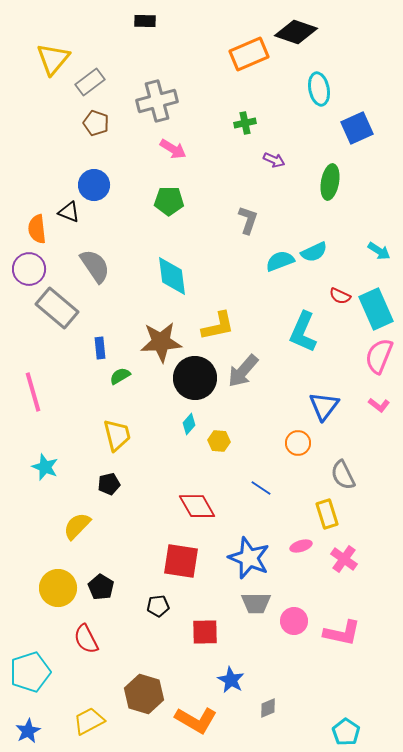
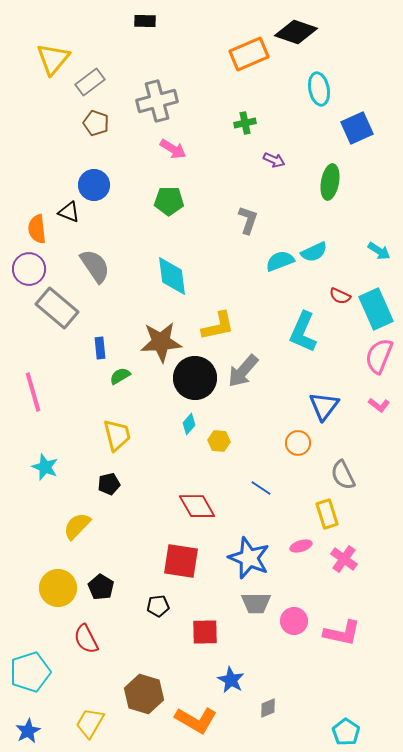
yellow trapezoid at (89, 721): moved 1 px right, 2 px down; rotated 32 degrees counterclockwise
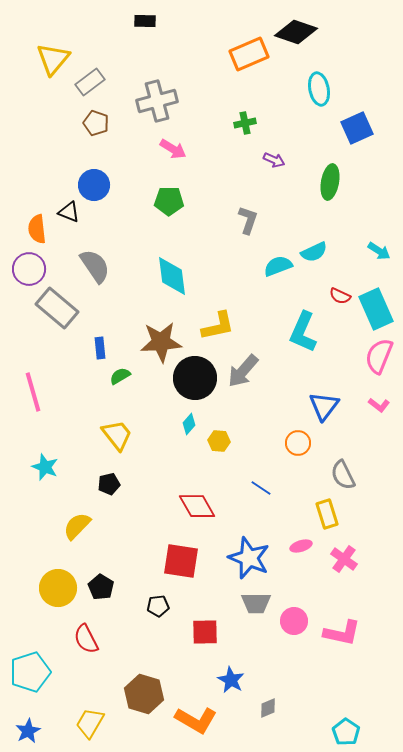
cyan semicircle at (280, 261): moved 2 px left, 5 px down
yellow trapezoid at (117, 435): rotated 24 degrees counterclockwise
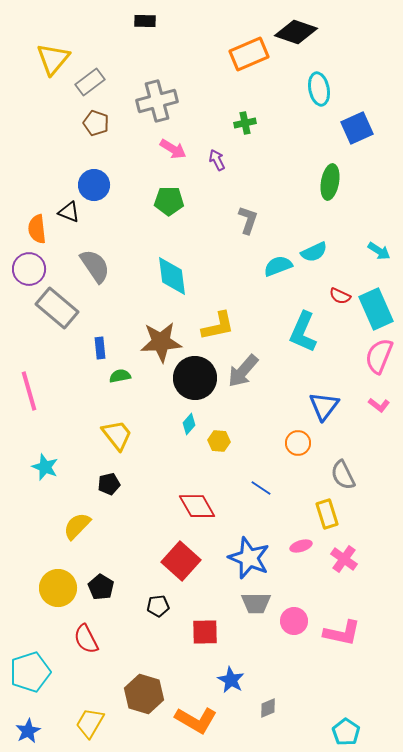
purple arrow at (274, 160): moved 57 px left; rotated 140 degrees counterclockwise
green semicircle at (120, 376): rotated 20 degrees clockwise
pink line at (33, 392): moved 4 px left, 1 px up
red square at (181, 561): rotated 33 degrees clockwise
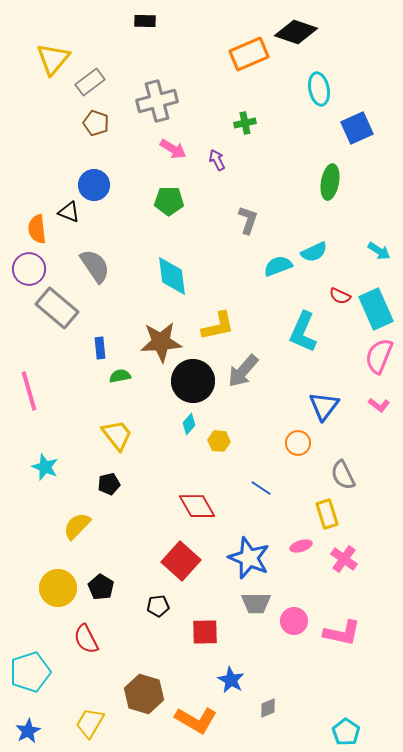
black circle at (195, 378): moved 2 px left, 3 px down
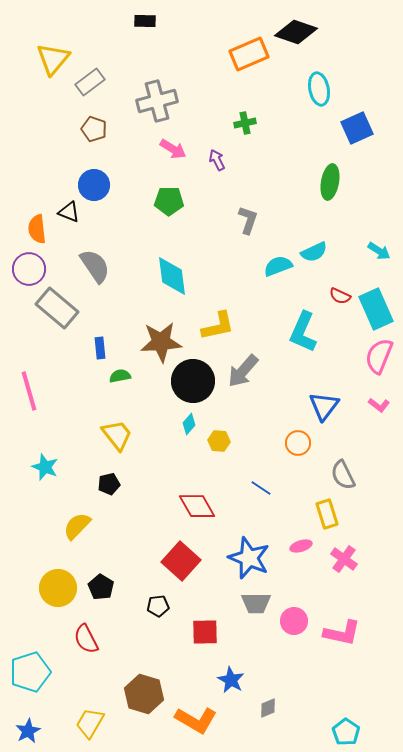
brown pentagon at (96, 123): moved 2 px left, 6 px down
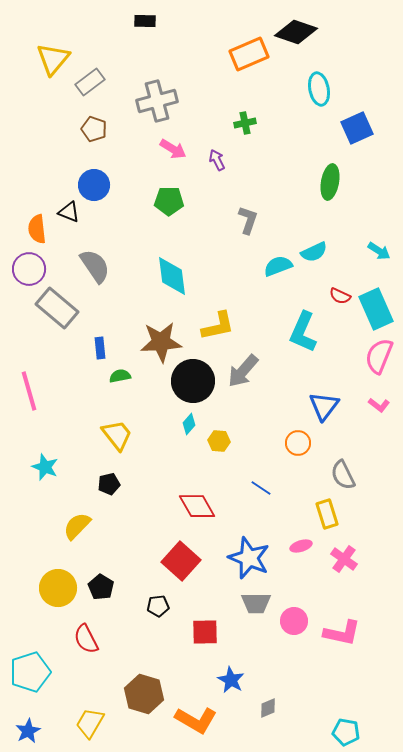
cyan pentagon at (346, 732): rotated 24 degrees counterclockwise
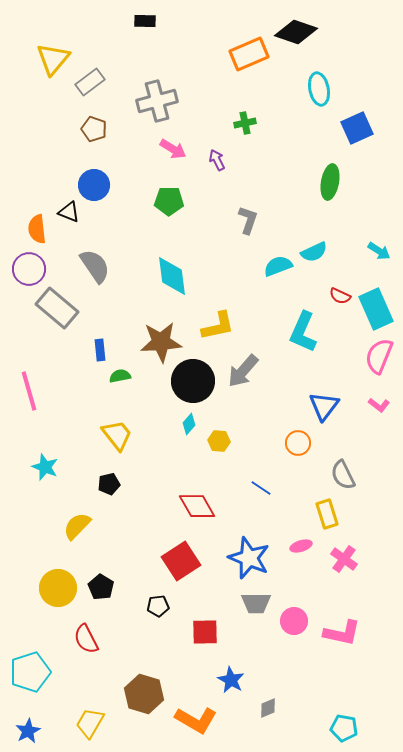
blue rectangle at (100, 348): moved 2 px down
red square at (181, 561): rotated 15 degrees clockwise
cyan pentagon at (346, 732): moved 2 px left, 4 px up
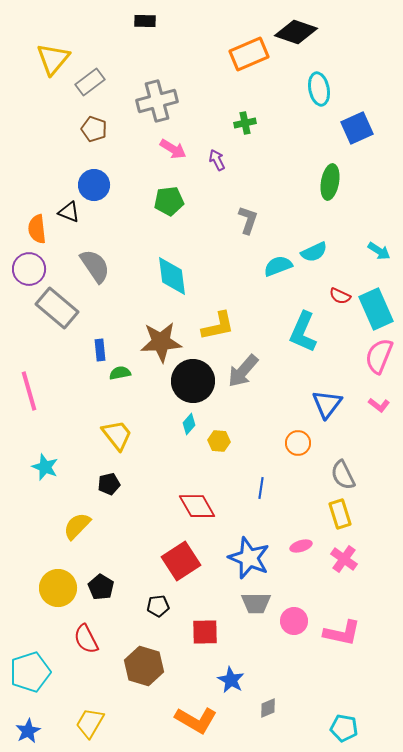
green pentagon at (169, 201): rotated 8 degrees counterclockwise
green semicircle at (120, 376): moved 3 px up
blue triangle at (324, 406): moved 3 px right, 2 px up
blue line at (261, 488): rotated 65 degrees clockwise
yellow rectangle at (327, 514): moved 13 px right
brown hexagon at (144, 694): moved 28 px up
